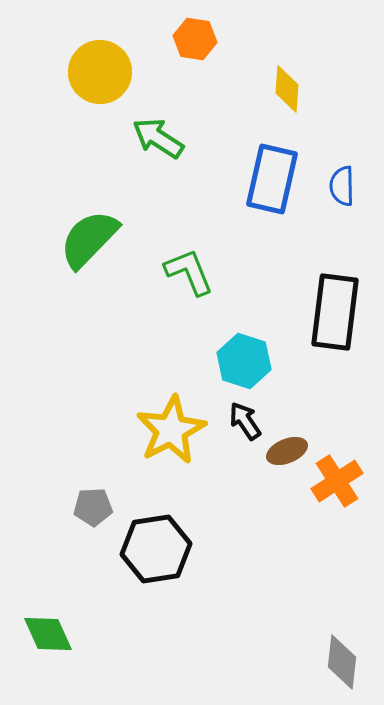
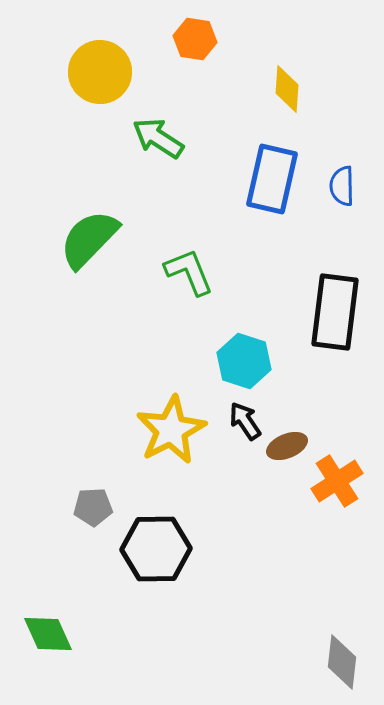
brown ellipse: moved 5 px up
black hexagon: rotated 8 degrees clockwise
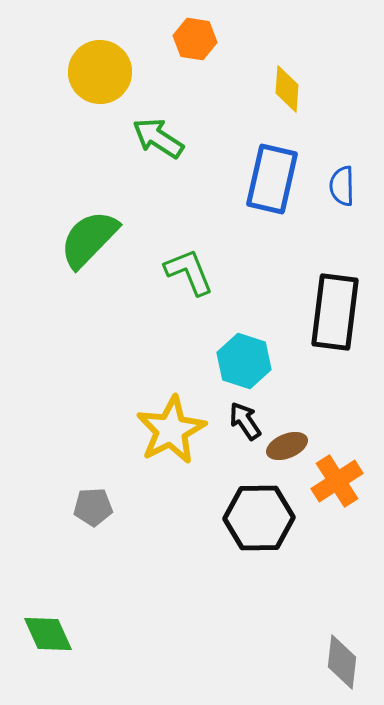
black hexagon: moved 103 px right, 31 px up
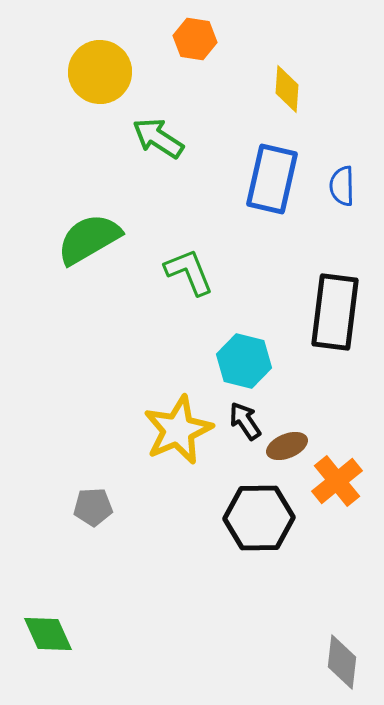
green semicircle: rotated 16 degrees clockwise
cyan hexagon: rotated 4 degrees counterclockwise
yellow star: moved 7 px right; rotated 4 degrees clockwise
orange cross: rotated 6 degrees counterclockwise
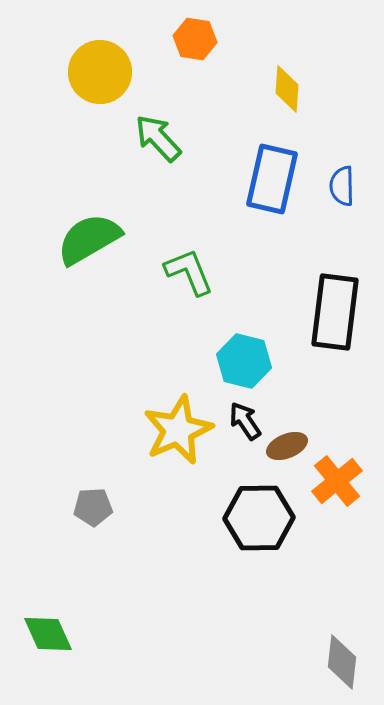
green arrow: rotated 14 degrees clockwise
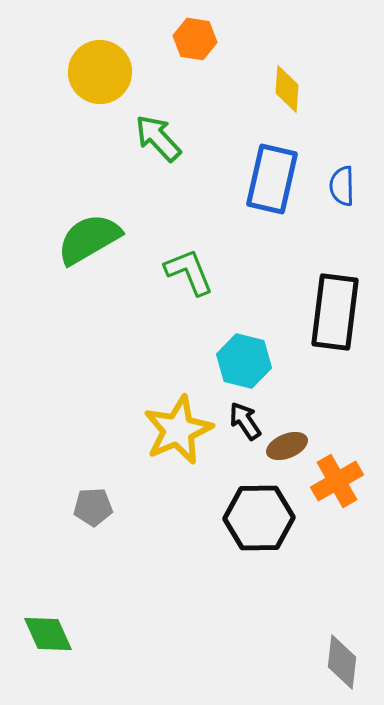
orange cross: rotated 9 degrees clockwise
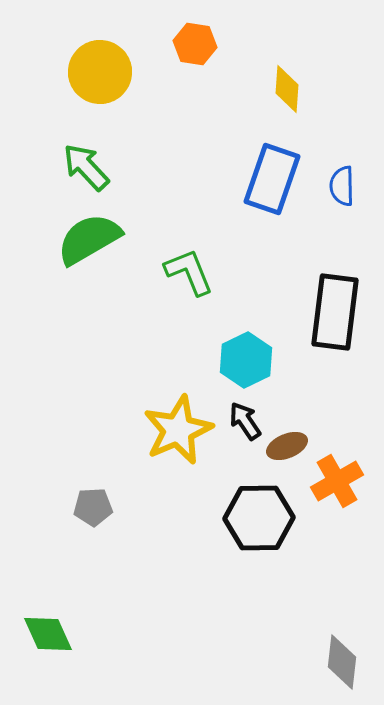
orange hexagon: moved 5 px down
green arrow: moved 72 px left, 29 px down
blue rectangle: rotated 6 degrees clockwise
cyan hexagon: moved 2 px right, 1 px up; rotated 20 degrees clockwise
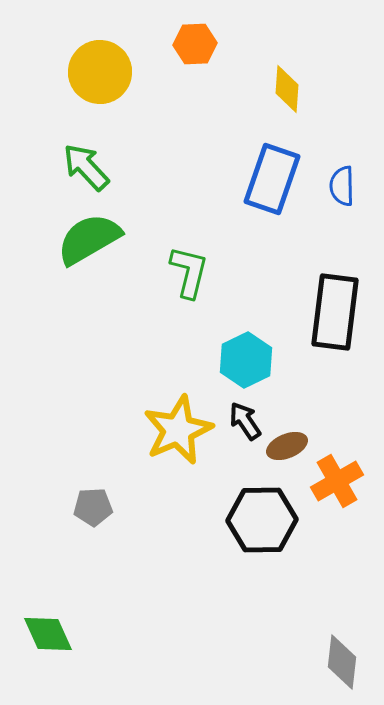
orange hexagon: rotated 12 degrees counterclockwise
green L-shape: rotated 36 degrees clockwise
black hexagon: moved 3 px right, 2 px down
